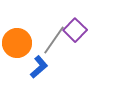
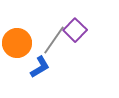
blue L-shape: moved 1 px right; rotated 10 degrees clockwise
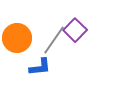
orange circle: moved 5 px up
blue L-shape: rotated 25 degrees clockwise
